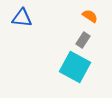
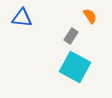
orange semicircle: rotated 21 degrees clockwise
gray rectangle: moved 12 px left, 4 px up
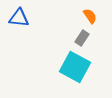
blue triangle: moved 3 px left
gray rectangle: moved 11 px right, 2 px down
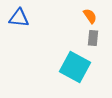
gray rectangle: moved 11 px right; rotated 28 degrees counterclockwise
